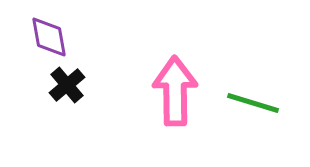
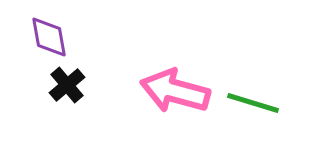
pink arrow: rotated 74 degrees counterclockwise
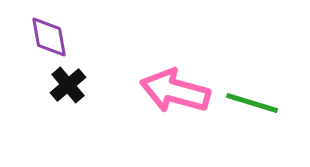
black cross: moved 1 px right
green line: moved 1 px left
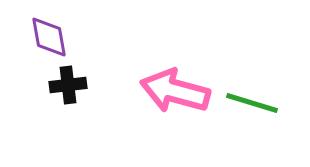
black cross: rotated 33 degrees clockwise
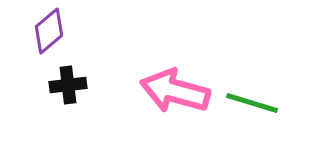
purple diamond: moved 6 px up; rotated 60 degrees clockwise
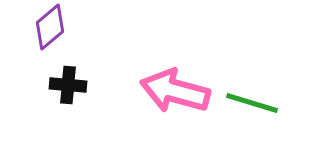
purple diamond: moved 1 px right, 4 px up
black cross: rotated 12 degrees clockwise
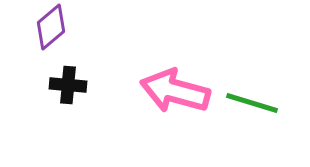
purple diamond: moved 1 px right
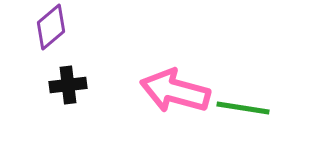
black cross: rotated 12 degrees counterclockwise
green line: moved 9 px left, 5 px down; rotated 8 degrees counterclockwise
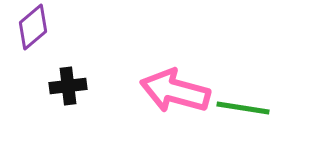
purple diamond: moved 18 px left
black cross: moved 1 px down
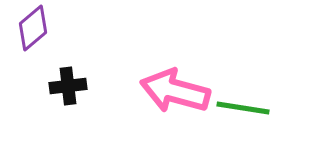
purple diamond: moved 1 px down
